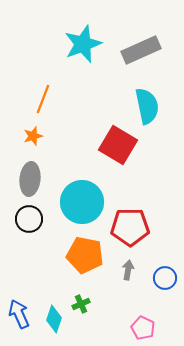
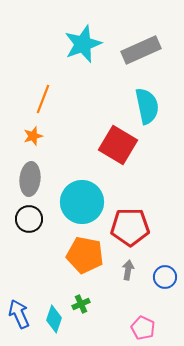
blue circle: moved 1 px up
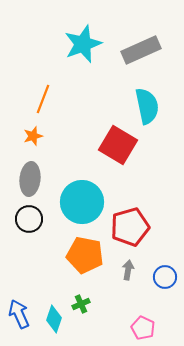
red pentagon: rotated 15 degrees counterclockwise
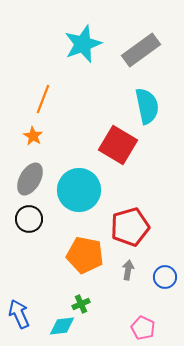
gray rectangle: rotated 12 degrees counterclockwise
orange star: rotated 24 degrees counterclockwise
gray ellipse: rotated 24 degrees clockwise
cyan circle: moved 3 px left, 12 px up
cyan diamond: moved 8 px right, 7 px down; rotated 64 degrees clockwise
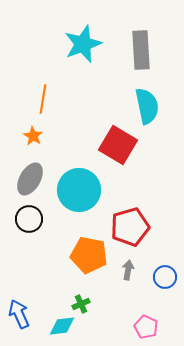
gray rectangle: rotated 57 degrees counterclockwise
orange line: rotated 12 degrees counterclockwise
orange pentagon: moved 4 px right
pink pentagon: moved 3 px right, 1 px up
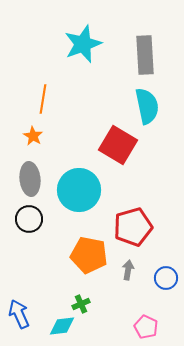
gray rectangle: moved 4 px right, 5 px down
gray ellipse: rotated 36 degrees counterclockwise
red pentagon: moved 3 px right
blue circle: moved 1 px right, 1 px down
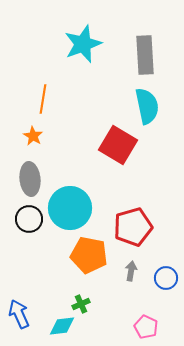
cyan circle: moved 9 px left, 18 px down
gray arrow: moved 3 px right, 1 px down
